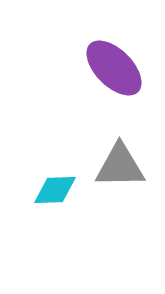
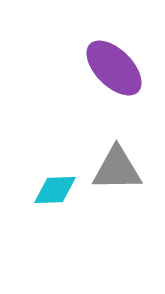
gray triangle: moved 3 px left, 3 px down
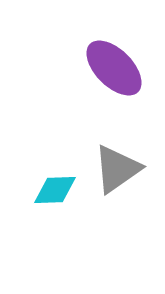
gray triangle: rotated 34 degrees counterclockwise
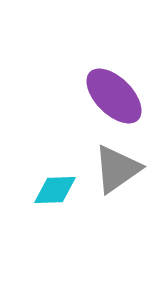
purple ellipse: moved 28 px down
